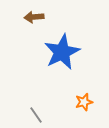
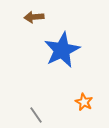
blue star: moved 2 px up
orange star: rotated 30 degrees counterclockwise
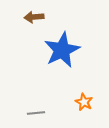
gray line: moved 2 px up; rotated 60 degrees counterclockwise
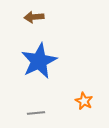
blue star: moved 23 px left, 11 px down
orange star: moved 1 px up
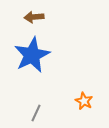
blue star: moved 7 px left, 6 px up
gray line: rotated 60 degrees counterclockwise
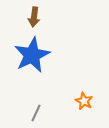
brown arrow: rotated 78 degrees counterclockwise
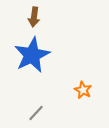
orange star: moved 1 px left, 11 px up
gray line: rotated 18 degrees clockwise
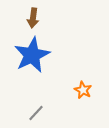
brown arrow: moved 1 px left, 1 px down
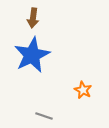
gray line: moved 8 px right, 3 px down; rotated 66 degrees clockwise
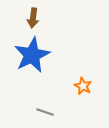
orange star: moved 4 px up
gray line: moved 1 px right, 4 px up
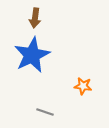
brown arrow: moved 2 px right
orange star: rotated 18 degrees counterclockwise
